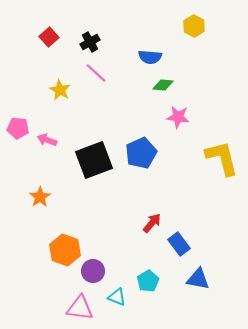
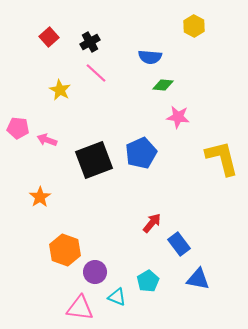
purple circle: moved 2 px right, 1 px down
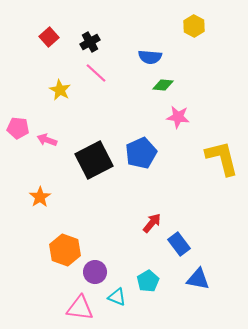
black square: rotated 6 degrees counterclockwise
